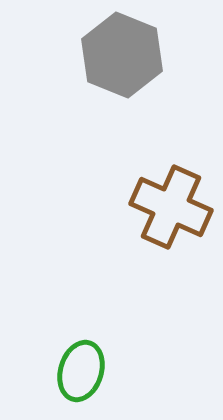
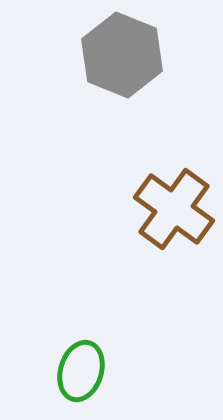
brown cross: moved 3 px right, 2 px down; rotated 12 degrees clockwise
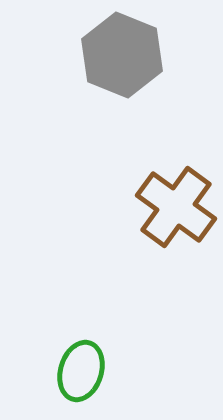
brown cross: moved 2 px right, 2 px up
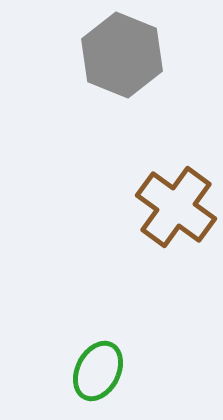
green ellipse: moved 17 px right; rotated 10 degrees clockwise
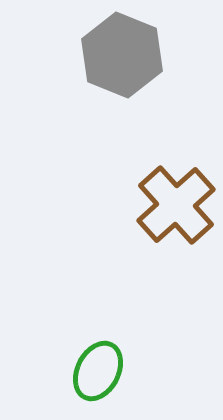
brown cross: moved 2 px up; rotated 12 degrees clockwise
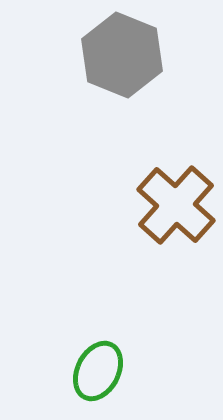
brown cross: rotated 6 degrees counterclockwise
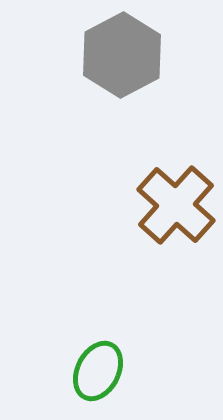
gray hexagon: rotated 10 degrees clockwise
